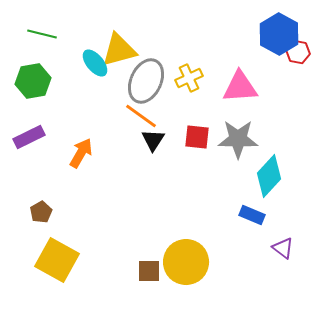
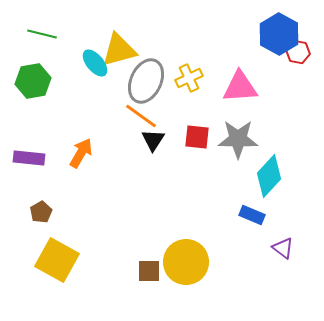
purple rectangle: moved 21 px down; rotated 32 degrees clockwise
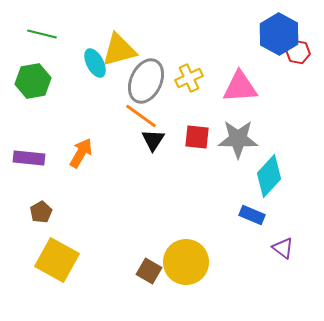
cyan ellipse: rotated 12 degrees clockwise
brown square: rotated 30 degrees clockwise
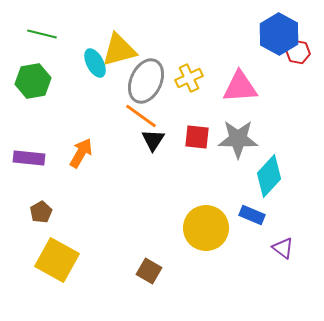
yellow circle: moved 20 px right, 34 px up
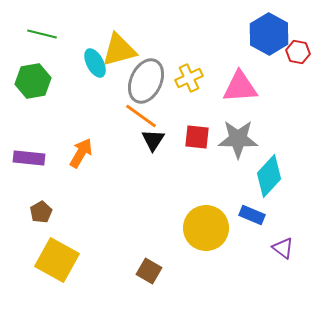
blue hexagon: moved 10 px left
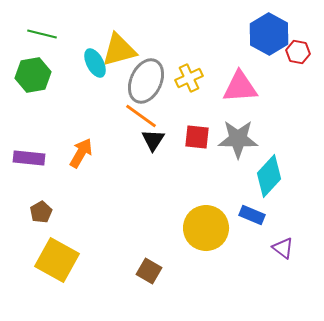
green hexagon: moved 6 px up
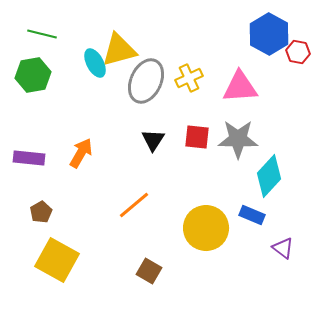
orange line: moved 7 px left, 89 px down; rotated 76 degrees counterclockwise
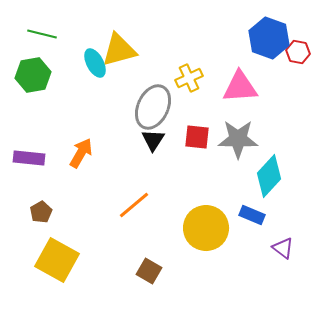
blue hexagon: moved 4 px down; rotated 9 degrees counterclockwise
gray ellipse: moved 7 px right, 26 px down
